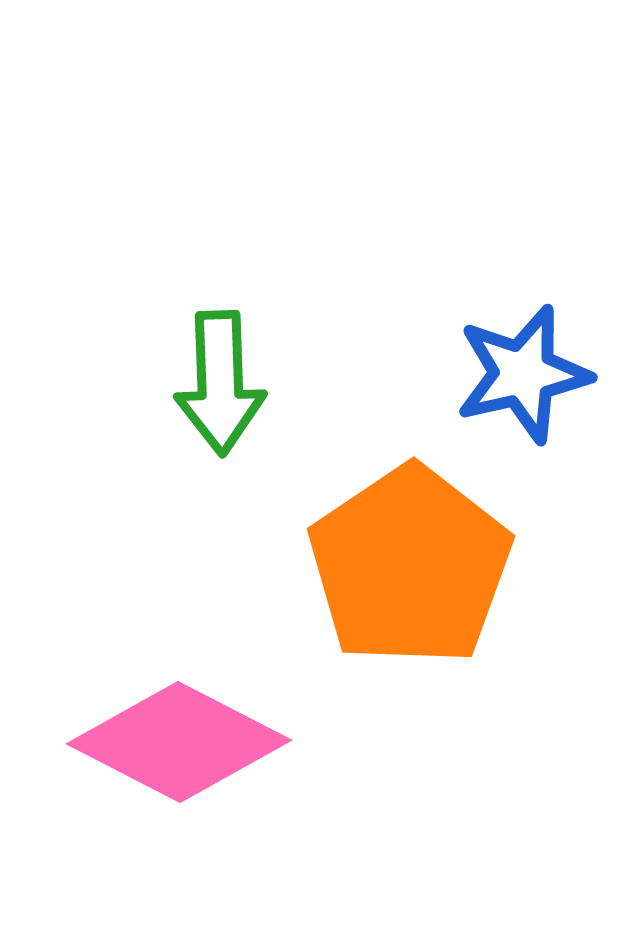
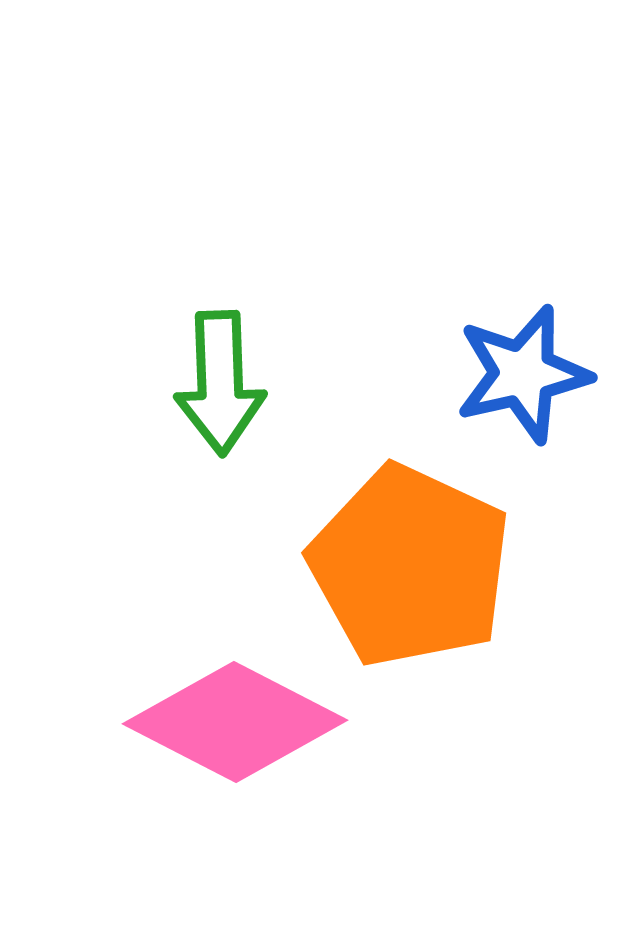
orange pentagon: rotated 13 degrees counterclockwise
pink diamond: moved 56 px right, 20 px up
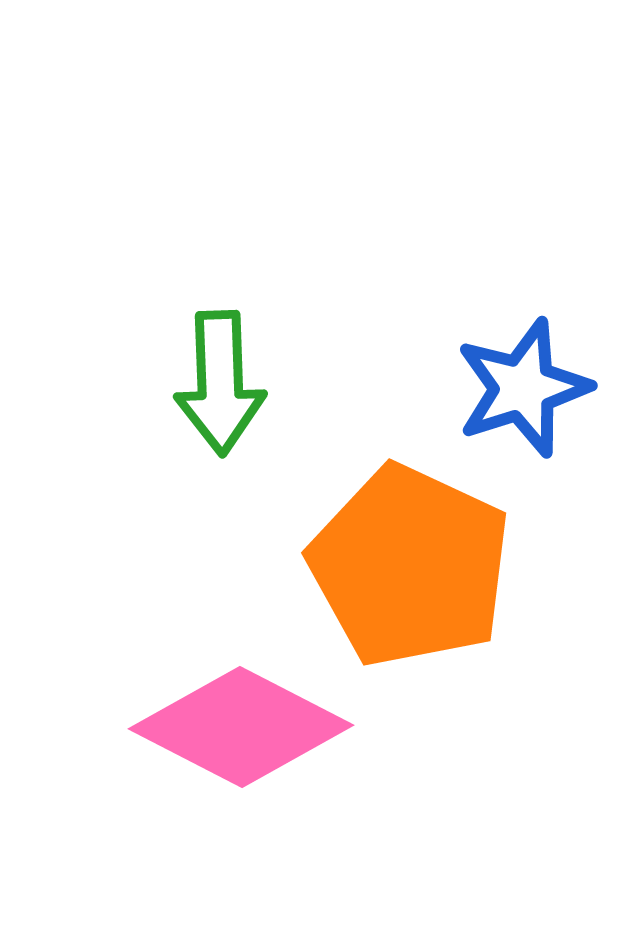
blue star: moved 14 px down; rotated 5 degrees counterclockwise
pink diamond: moved 6 px right, 5 px down
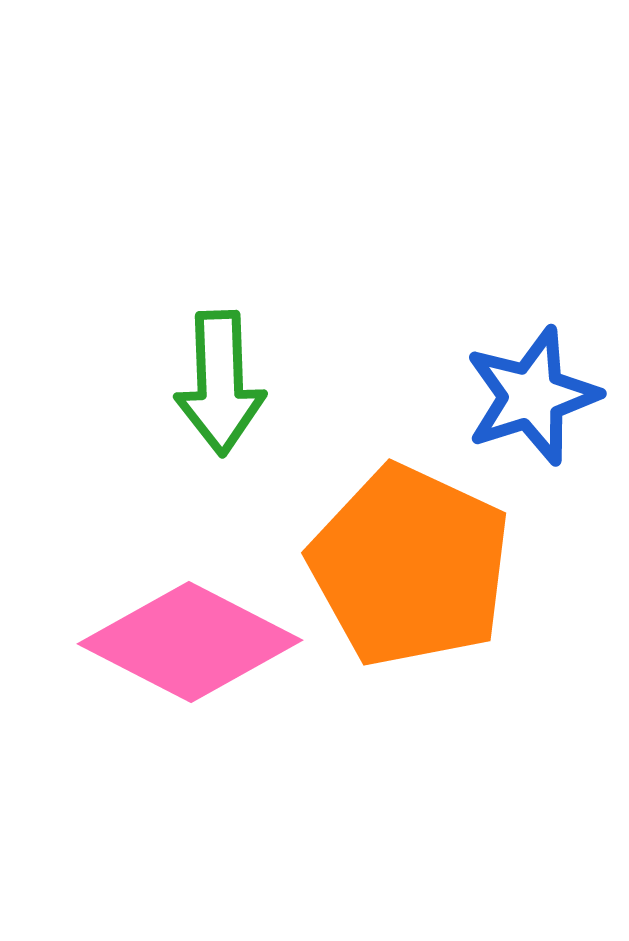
blue star: moved 9 px right, 8 px down
pink diamond: moved 51 px left, 85 px up
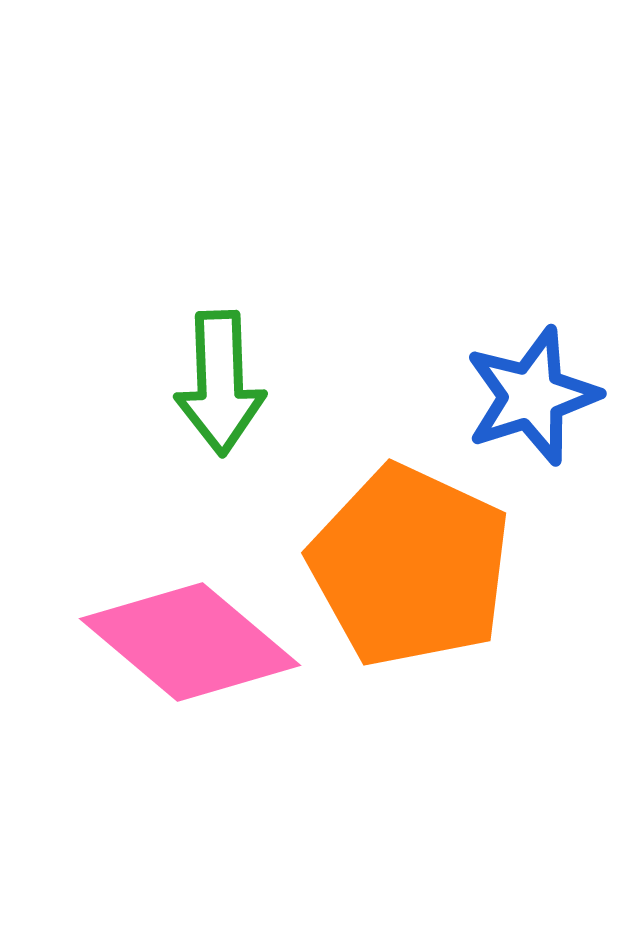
pink diamond: rotated 13 degrees clockwise
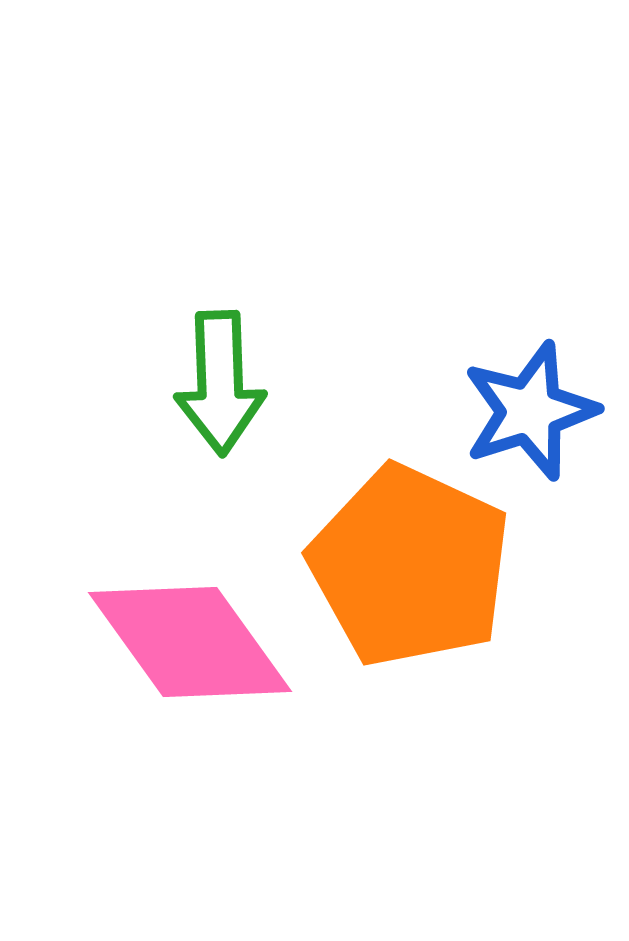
blue star: moved 2 px left, 15 px down
pink diamond: rotated 14 degrees clockwise
